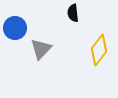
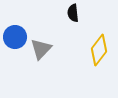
blue circle: moved 9 px down
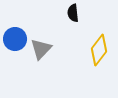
blue circle: moved 2 px down
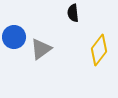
blue circle: moved 1 px left, 2 px up
gray triangle: rotated 10 degrees clockwise
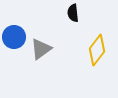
yellow diamond: moved 2 px left
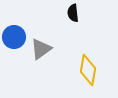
yellow diamond: moved 9 px left, 20 px down; rotated 28 degrees counterclockwise
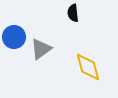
yellow diamond: moved 3 px up; rotated 24 degrees counterclockwise
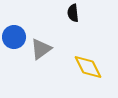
yellow diamond: rotated 12 degrees counterclockwise
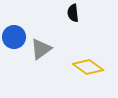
yellow diamond: rotated 28 degrees counterclockwise
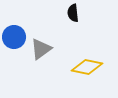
yellow diamond: moved 1 px left; rotated 24 degrees counterclockwise
